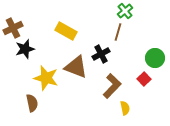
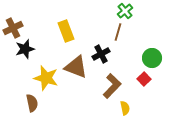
yellow rectangle: rotated 40 degrees clockwise
green circle: moved 3 px left
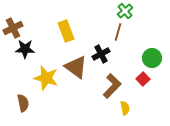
black star: rotated 18 degrees clockwise
brown triangle: rotated 15 degrees clockwise
red square: moved 1 px left
brown semicircle: moved 9 px left
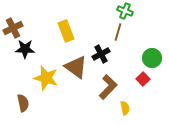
green cross: rotated 28 degrees counterclockwise
brown L-shape: moved 4 px left, 1 px down
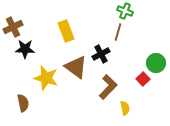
brown cross: moved 1 px up
green circle: moved 4 px right, 5 px down
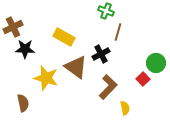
green cross: moved 19 px left
yellow rectangle: moved 2 px left, 6 px down; rotated 40 degrees counterclockwise
